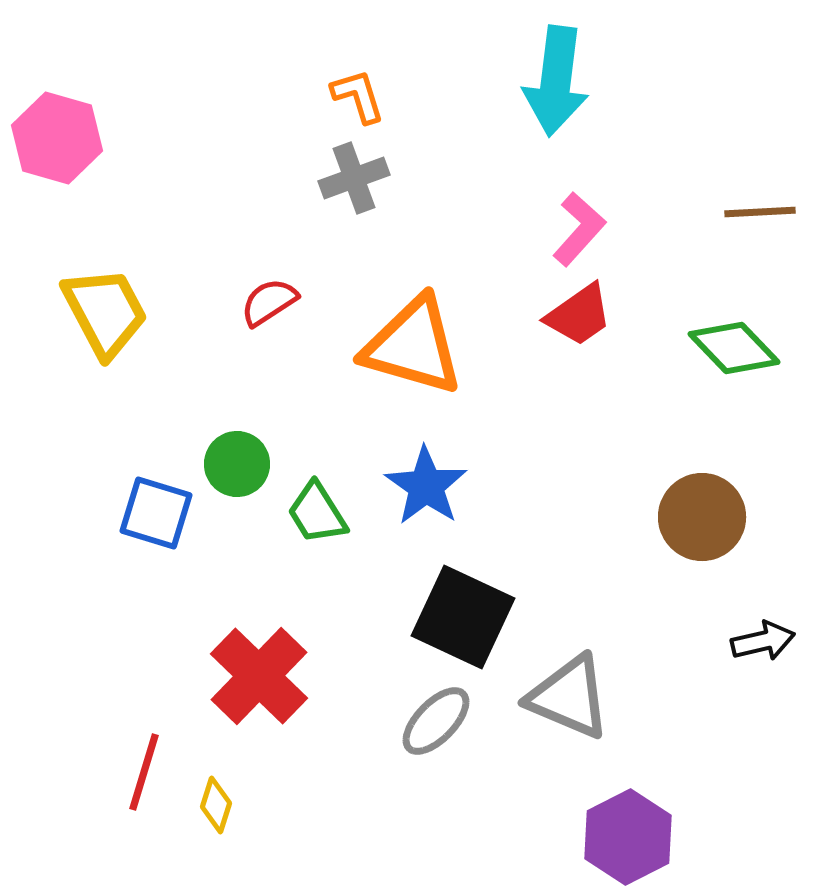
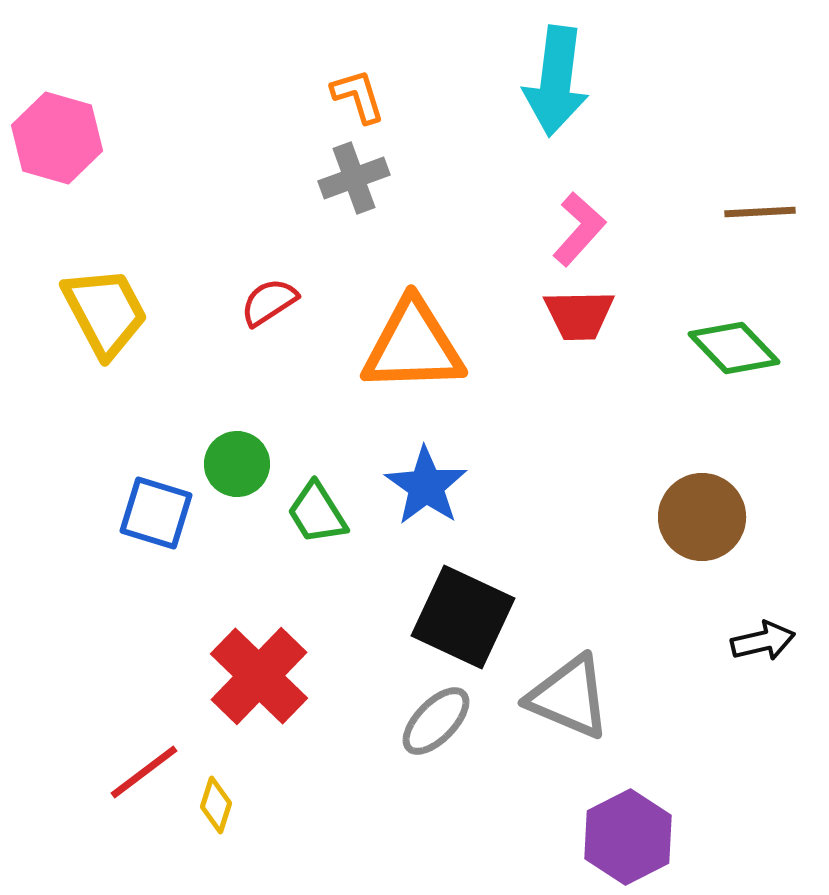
red trapezoid: rotated 34 degrees clockwise
orange triangle: rotated 18 degrees counterclockwise
red line: rotated 36 degrees clockwise
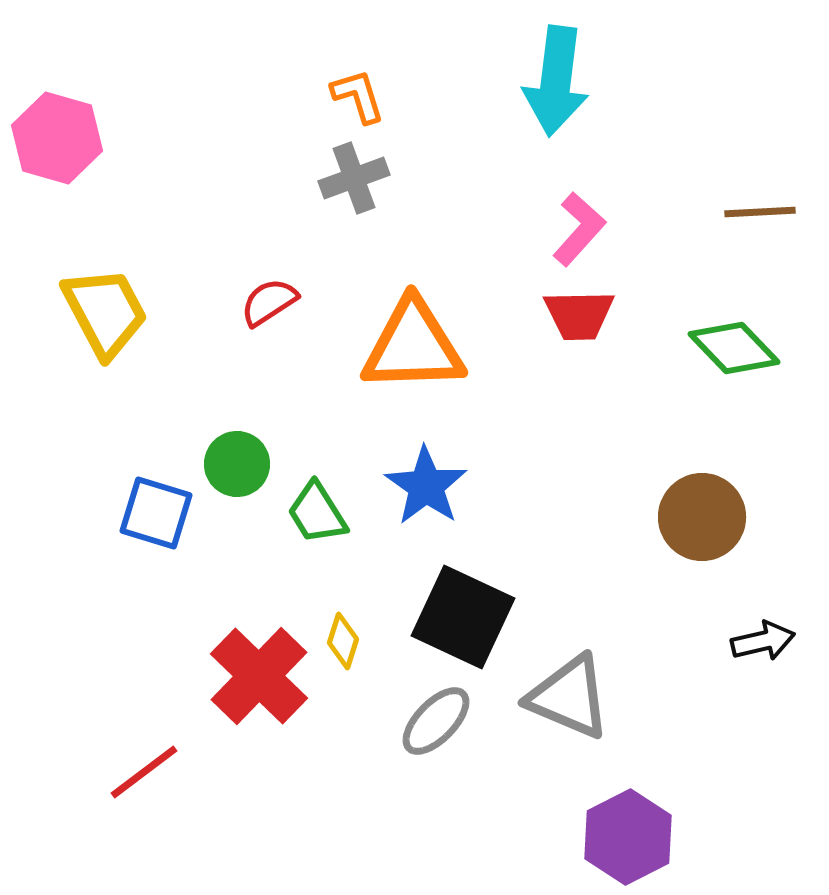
yellow diamond: moved 127 px right, 164 px up
